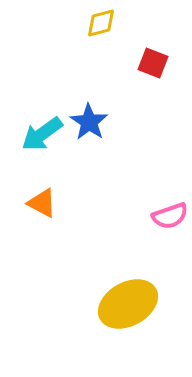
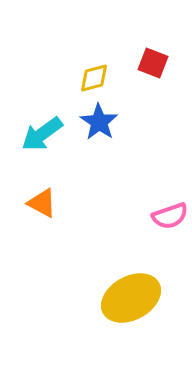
yellow diamond: moved 7 px left, 55 px down
blue star: moved 10 px right
yellow ellipse: moved 3 px right, 6 px up
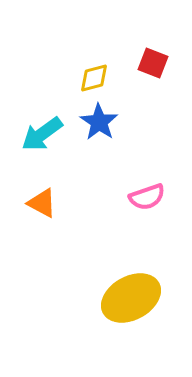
pink semicircle: moved 23 px left, 19 px up
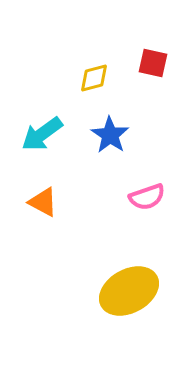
red square: rotated 8 degrees counterclockwise
blue star: moved 11 px right, 13 px down
orange triangle: moved 1 px right, 1 px up
yellow ellipse: moved 2 px left, 7 px up
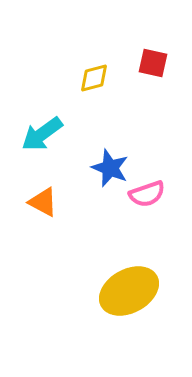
blue star: moved 33 px down; rotated 12 degrees counterclockwise
pink semicircle: moved 3 px up
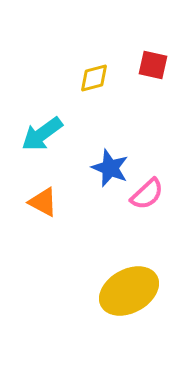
red square: moved 2 px down
pink semicircle: rotated 24 degrees counterclockwise
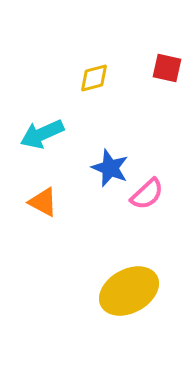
red square: moved 14 px right, 3 px down
cyan arrow: rotated 12 degrees clockwise
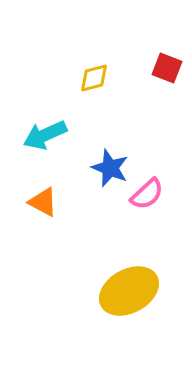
red square: rotated 8 degrees clockwise
cyan arrow: moved 3 px right, 1 px down
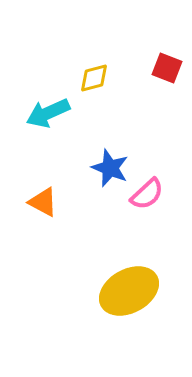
cyan arrow: moved 3 px right, 22 px up
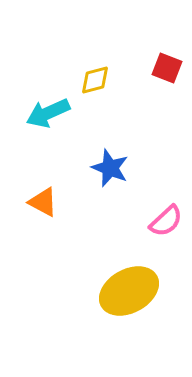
yellow diamond: moved 1 px right, 2 px down
pink semicircle: moved 19 px right, 27 px down
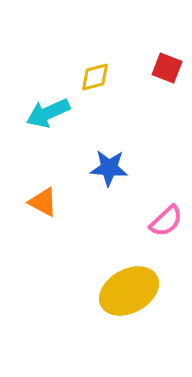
yellow diamond: moved 3 px up
blue star: moved 1 px left; rotated 18 degrees counterclockwise
